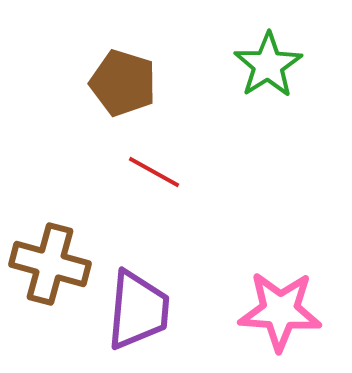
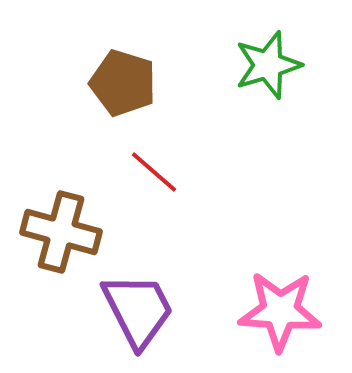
green star: rotated 16 degrees clockwise
red line: rotated 12 degrees clockwise
brown cross: moved 11 px right, 32 px up
purple trapezoid: rotated 32 degrees counterclockwise
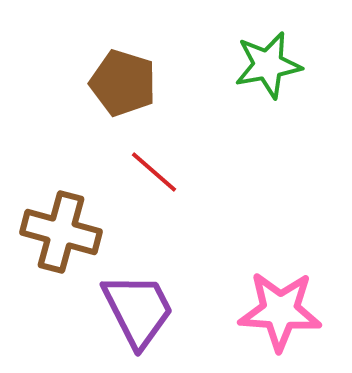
green star: rotated 6 degrees clockwise
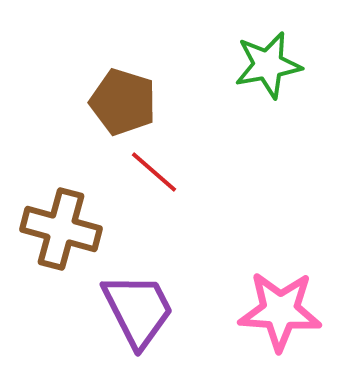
brown pentagon: moved 19 px down
brown cross: moved 3 px up
